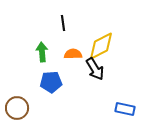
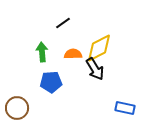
black line: rotated 63 degrees clockwise
yellow diamond: moved 2 px left, 2 px down
blue rectangle: moved 1 px up
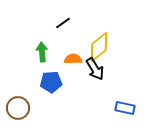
yellow diamond: moved 1 px up; rotated 12 degrees counterclockwise
orange semicircle: moved 5 px down
brown circle: moved 1 px right
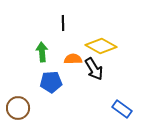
black line: rotated 56 degrees counterclockwise
yellow diamond: moved 2 px right, 1 px up; rotated 68 degrees clockwise
black arrow: moved 1 px left
blue rectangle: moved 3 px left, 1 px down; rotated 24 degrees clockwise
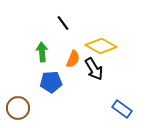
black line: rotated 35 degrees counterclockwise
orange semicircle: rotated 114 degrees clockwise
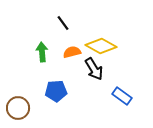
orange semicircle: moved 1 px left, 7 px up; rotated 126 degrees counterclockwise
blue pentagon: moved 5 px right, 9 px down
blue rectangle: moved 13 px up
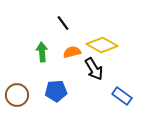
yellow diamond: moved 1 px right, 1 px up
brown circle: moved 1 px left, 13 px up
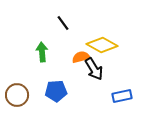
orange semicircle: moved 9 px right, 5 px down
blue rectangle: rotated 48 degrees counterclockwise
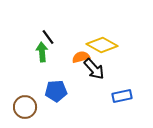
black line: moved 15 px left, 14 px down
black arrow: rotated 10 degrees counterclockwise
brown circle: moved 8 px right, 12 px down
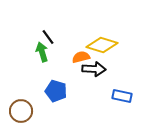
yellow diamond: rotated 12 degrees counterclockwise
green arrow: rotated 12 degrees counterclockwise
black arrow: rotated 45 degrees counterclockwise
blue pentagon: rotated 20 degrees clockwise
blue rectangle: rotated 24 degrees clockwise
brown circle: moved 4 px left, 4 px down
